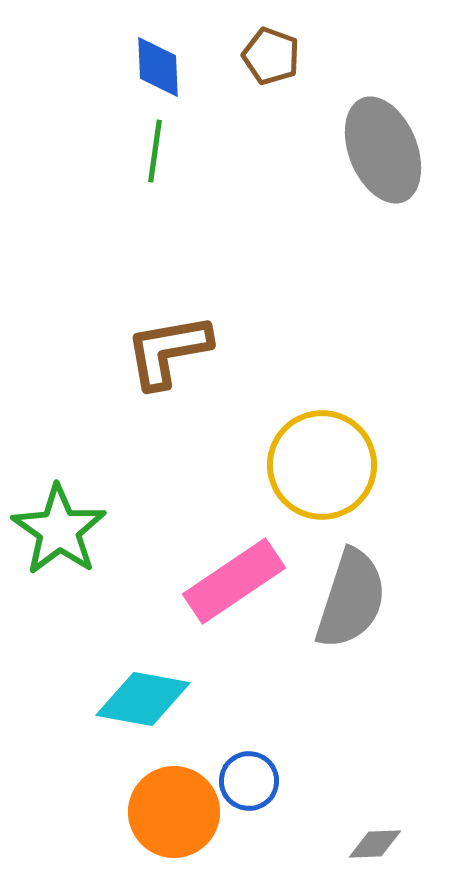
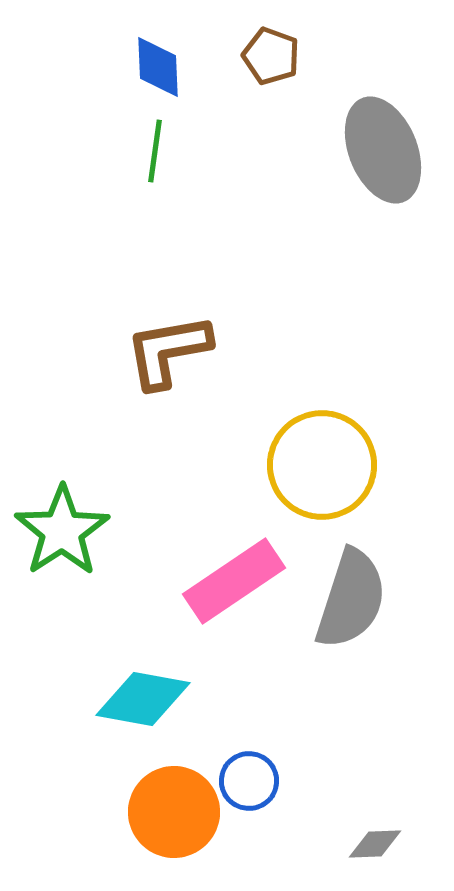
green star: moved 3 px right, 1 px down; rotated 4 degrees clockwise
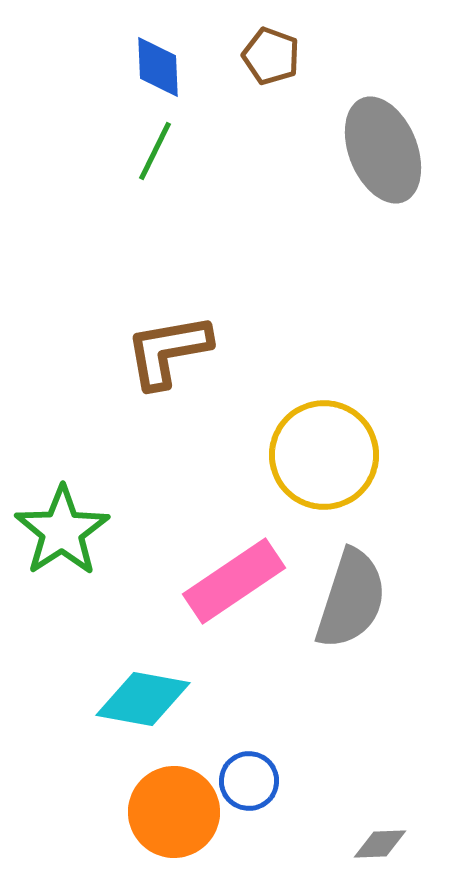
green line: rotated 18 degrees clockwise
yellow circle: moved 2 px right, 10 px up
gray diamond: moved 5 px right
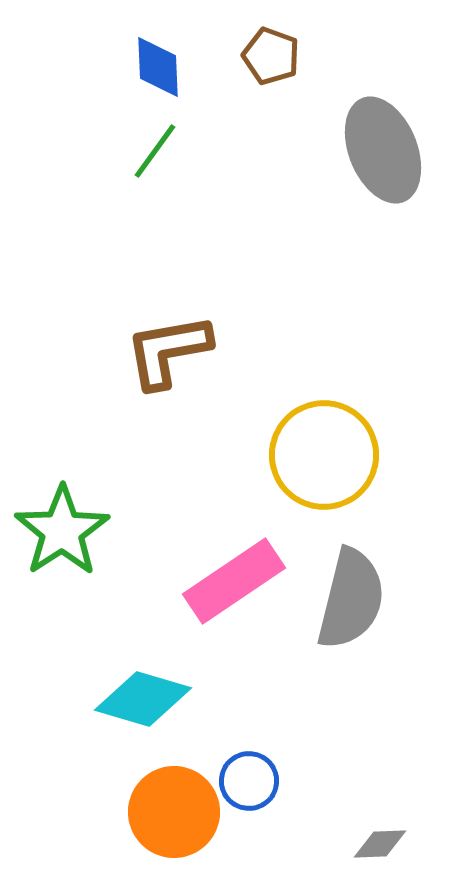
green line: rotated 10 degrees clockwise
gray semicircle: rotated 4 degrees counterclockwise
cyan diamond: rotated 6 degrees clockwise
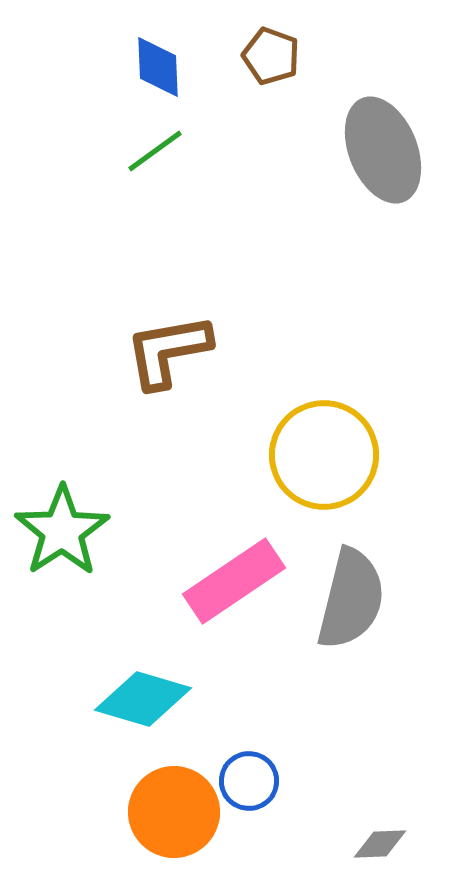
green line: rotated 18 degrees clockwise
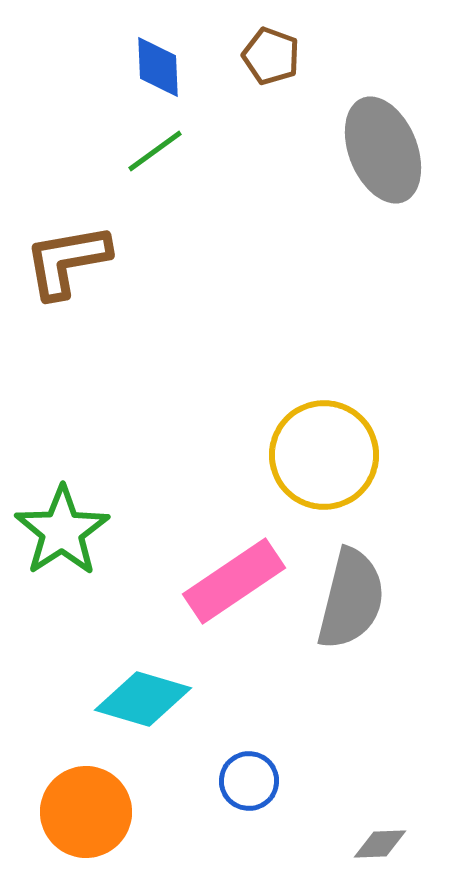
brown L-shape: moved 101 px left, 90 px up
orange circle: moved 88 px left
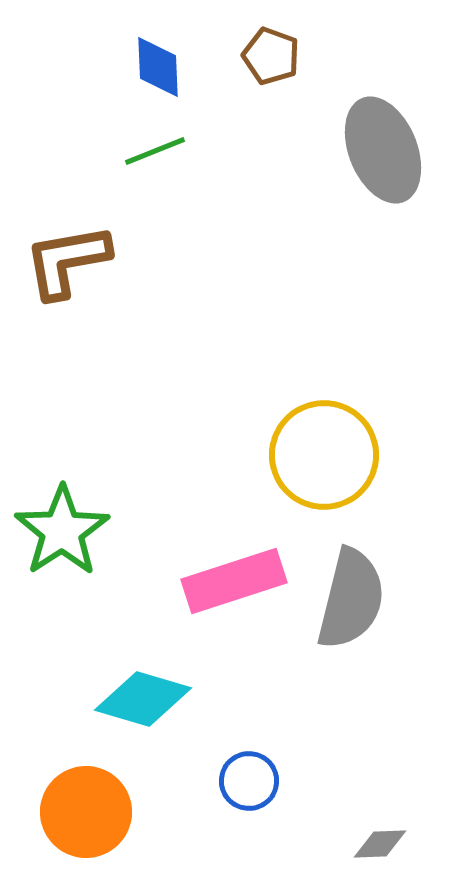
green line: rotated 14 degrees clockwise
pink rectangle: rotated 16 degrees clockwise
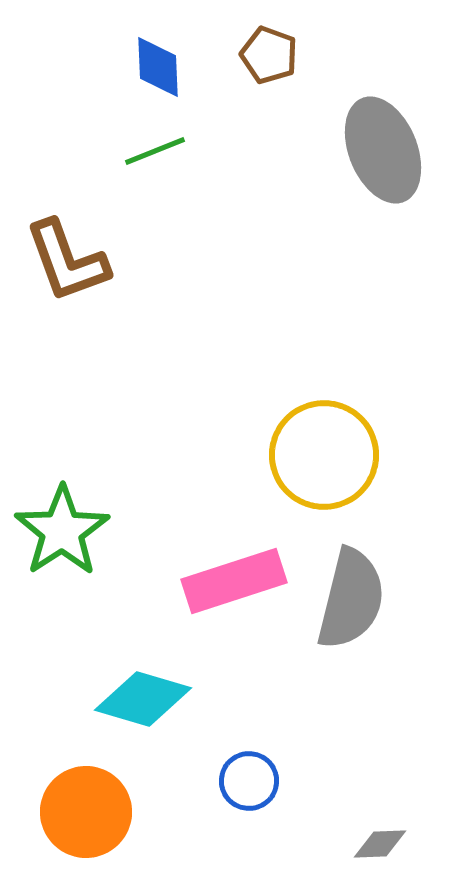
brown pentagon: moved 2 px left, 1 px up
brown L-shape: rotated 100 degrees counterclockwise
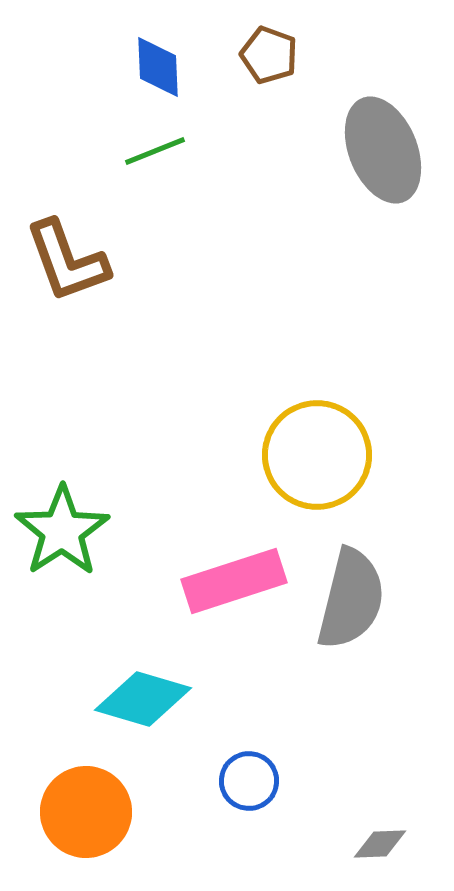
yellow circle: moved 7 px left
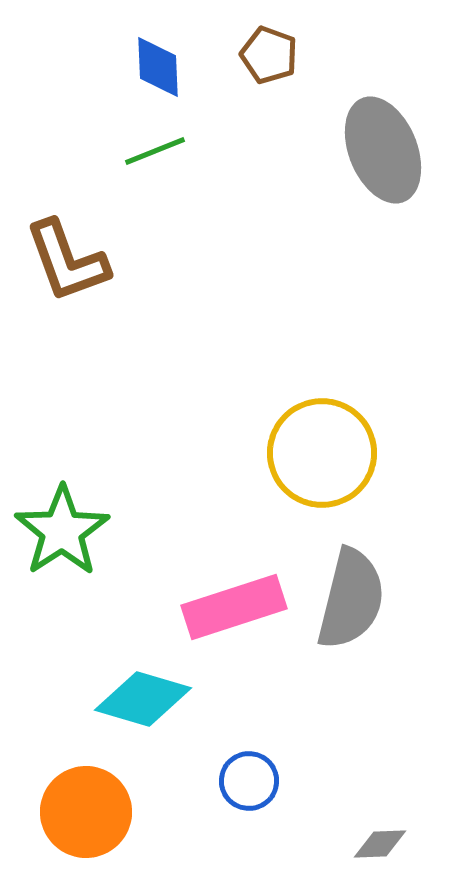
yellow circle: moved 5 px right, 2 px up
pink rectangle: moved 26 px down
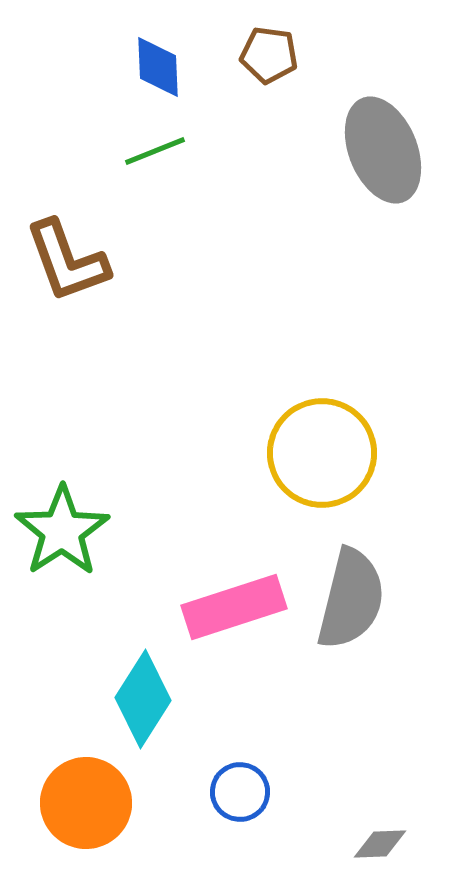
brown pentagon: rotated 12 degrees counterclockwise
cyan diamond: rotated 74 degrees counterclockwise
blue circle: moved 9 px left, 11 px down
orange circle: moved 9 px up
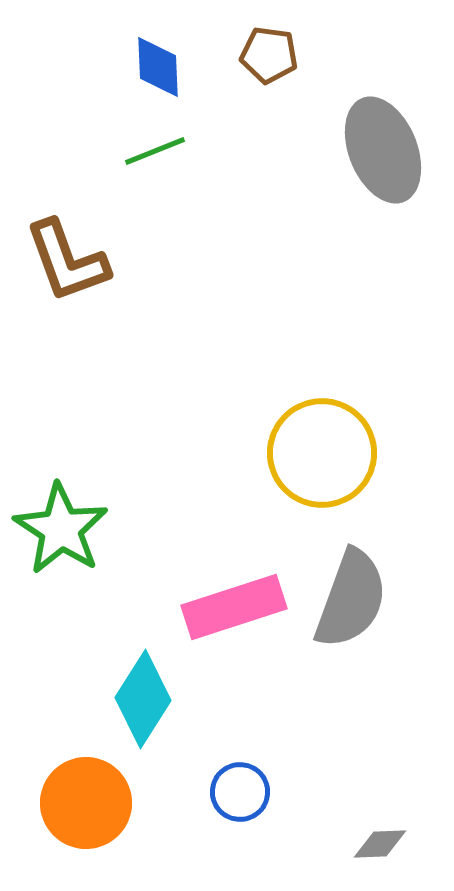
green star: moved 1 px left, 2 px up; rotated 6 degrees counterclockwise
gray semicircle: rotated 6 degrees clockwise
